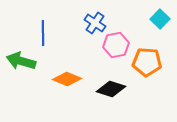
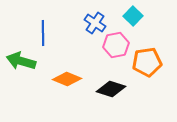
cyan square: moved 27 px left, 3 px up
orange pentagon: rotated 12 degrees counterclockwise
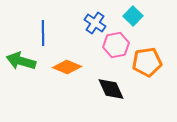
orange diamond: moved 12 px up
black diamond: rotated 48 degrees clockwise
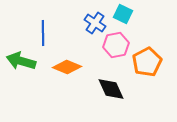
cyan square: moved 10 px left, 2 px up; rotated 18 degrees counterclockwise
orange pentagon: rotated 20 degrees counterclockwise
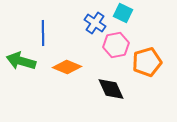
cyan square: moved 1 px up
orange pentagon: rotated 12 degrees clockwise
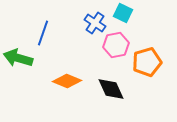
blue line: rotated 20 degrees clockwise
green arrow: moved 3 px left, 3 px up
orange diamond: moved 14 px down
